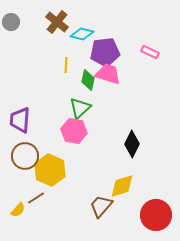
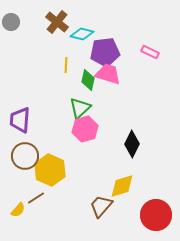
pink hexagon: moved 11 px right, 2 px up; rotated 25 degrees counterclockwise
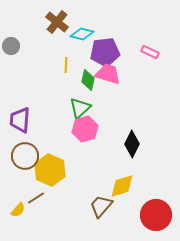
gray circle: moved 24 px down
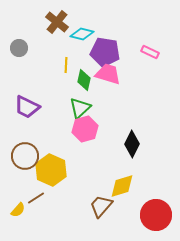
gray circle: moved 8 px right, 2 px down
purple pentagon: rotated 16 degrees clockwise
green diamond: moved 4 px left
purple trapezoid: moved 7 px right, 13 px up; rotated 68 degrees counterclockwise
yellow hexagon: moved 1 px right
